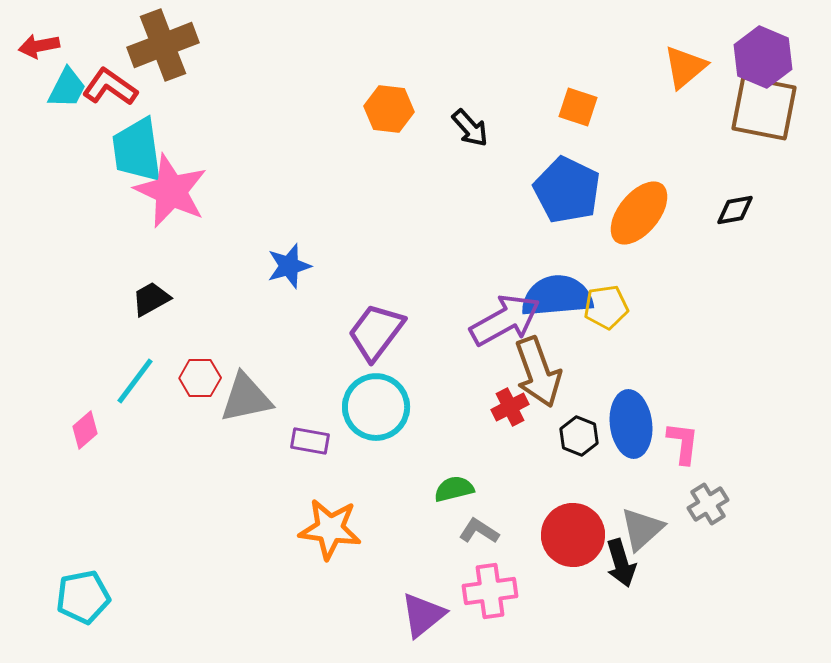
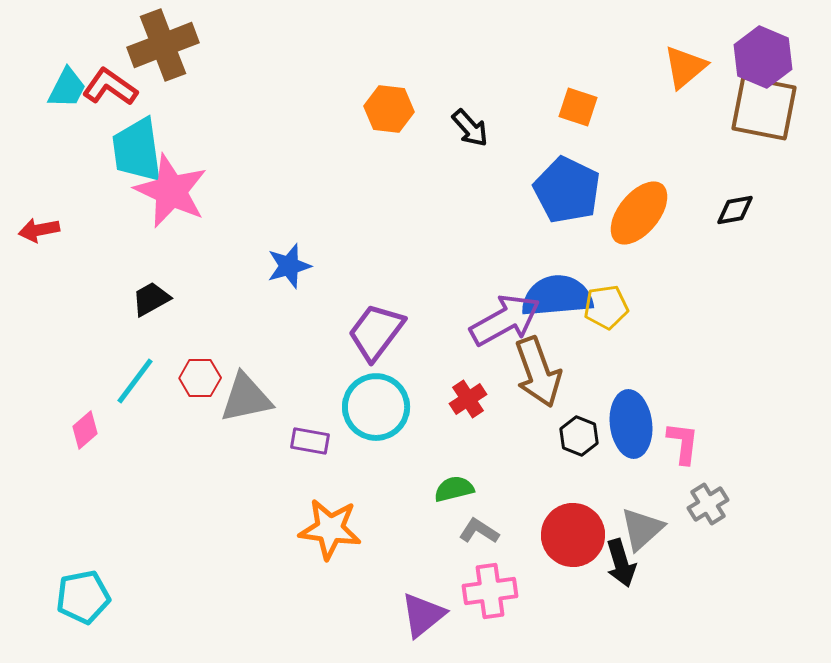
red arrow at (39, 46): moved 184 px down
red cross at (510, 407): moved 42 px left, 8 px up; rotated 6 degrees counterclockwise
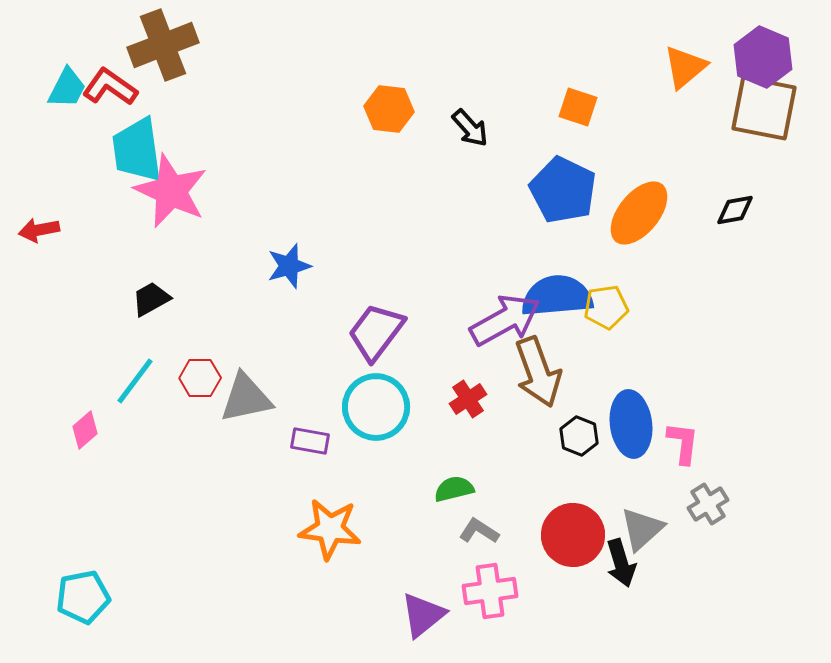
blue pentagon at (567, 190): moved 4 px left
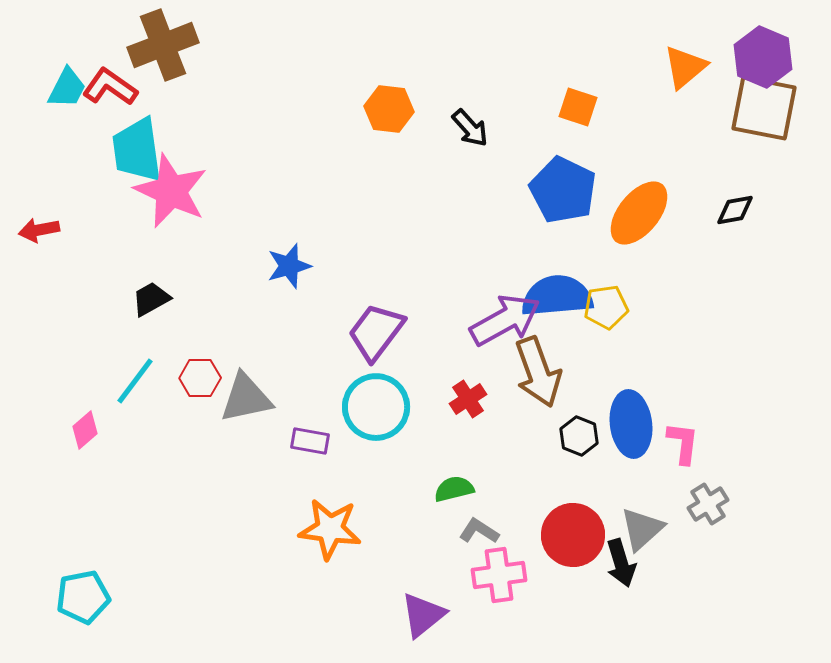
pink cross at (490, 591): moved 9 px right, 16 px up
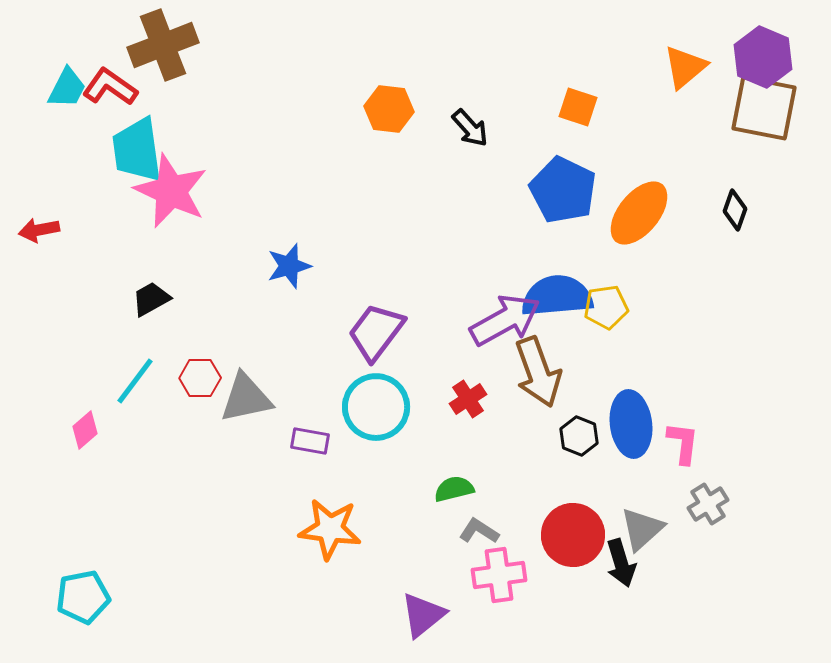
black diamond at (735, 210): rotated 60 degrees counterclockwise
